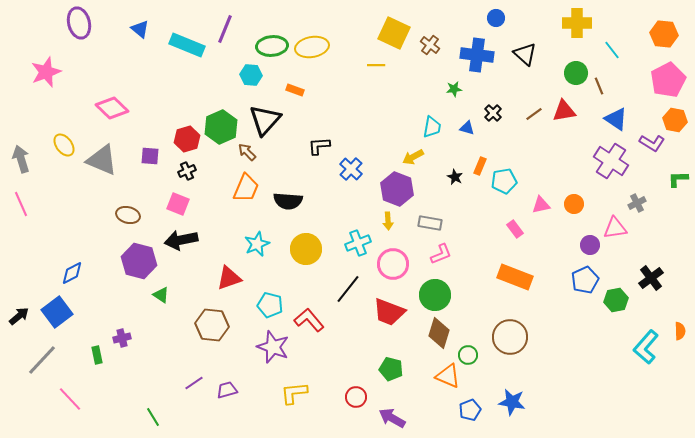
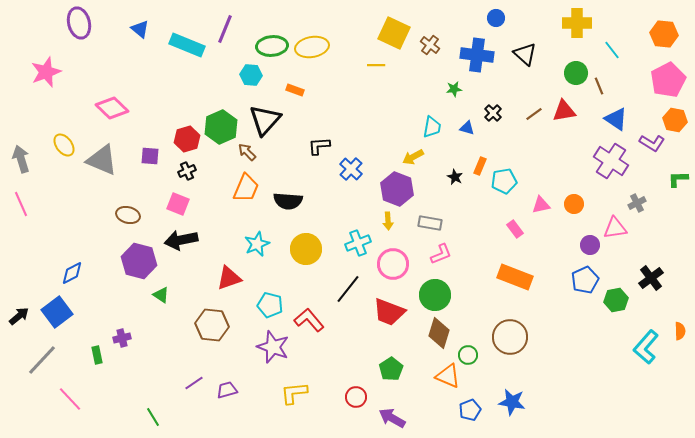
green pentagon at (391, 369): rotated 25 degrees clockwise
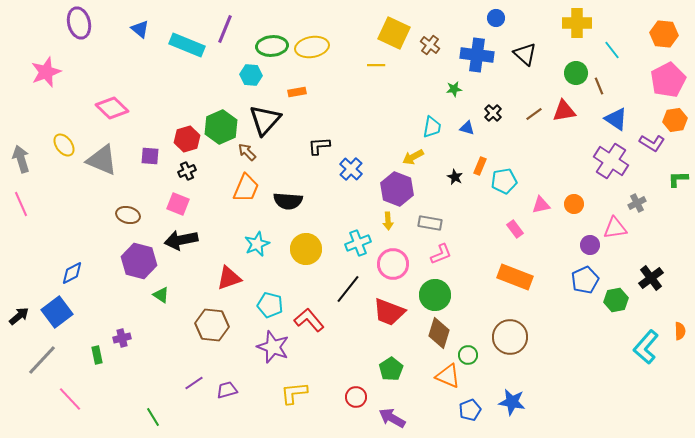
orange rectangle at (295, 90): moved 2 px right, 2 px down; rotated 30 degrees counterclockwise
orange hexagon at (675, 120): rotated 20 degrees counterclockwise
